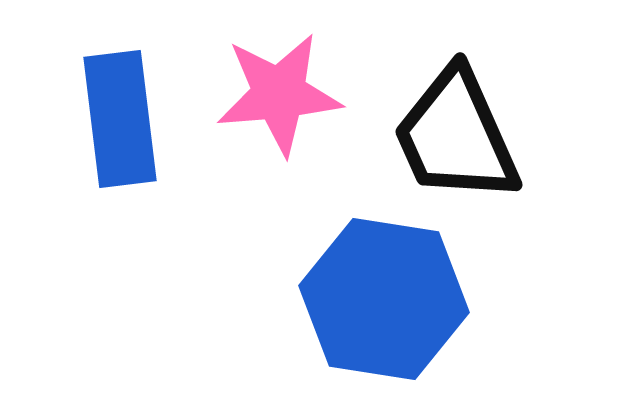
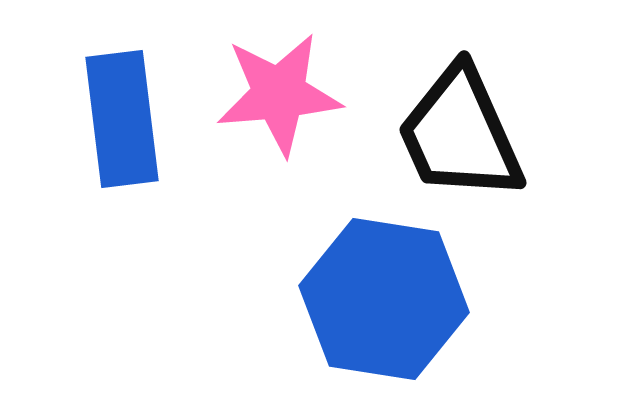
blue rectangle: moved 2 px right
black trapezoid: moved 4 px right, 2 px up
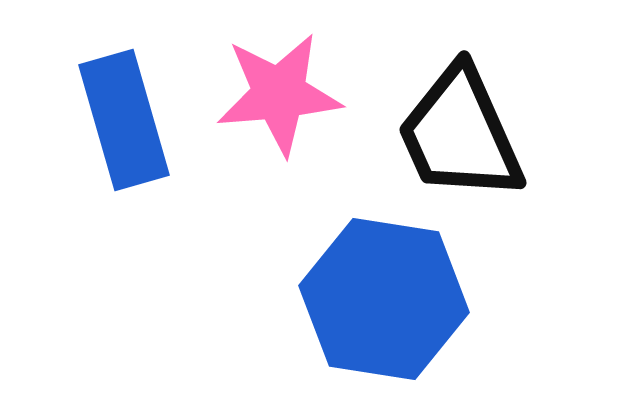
blue rectangle: moved 2 px right, 1 px down; rotated 9 degrees counterclockwise
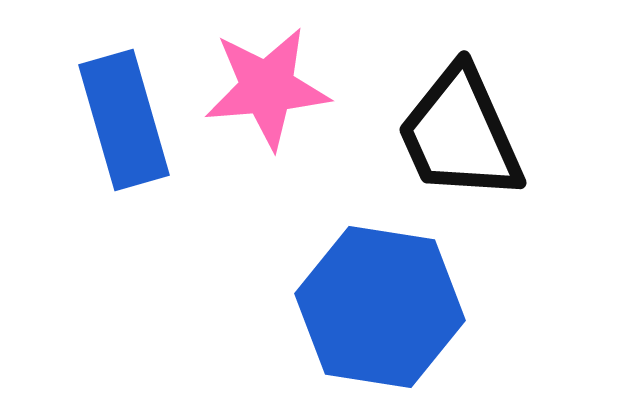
pink star: moved 12 px left, 6 px up
blue hexagon: moved 4 px left, 8 px down
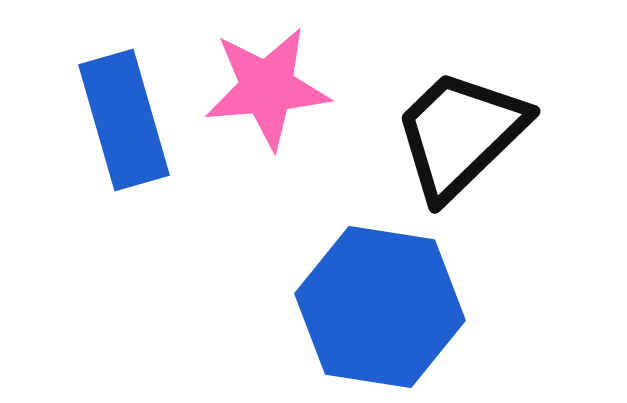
black trapezoid: rotated 70 degrees clockwise
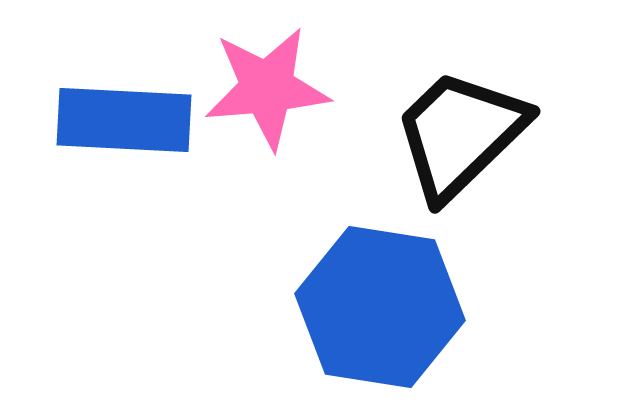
blue rectangle: rotated 71 degrees counterclockwise
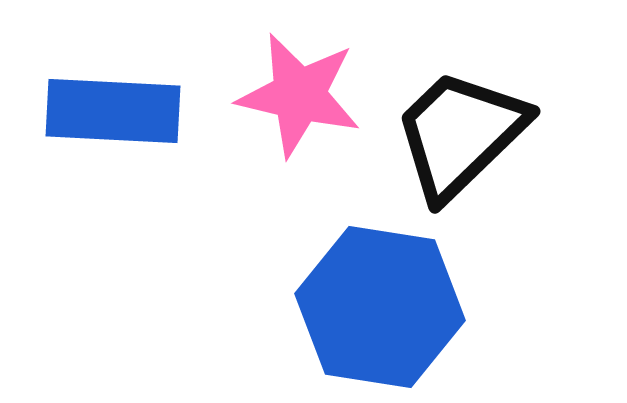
pink star: moved 32 px right, 7 px down; rotated 18 degrees clockwise
blue rectangle: moved 11 px left, 9 px up
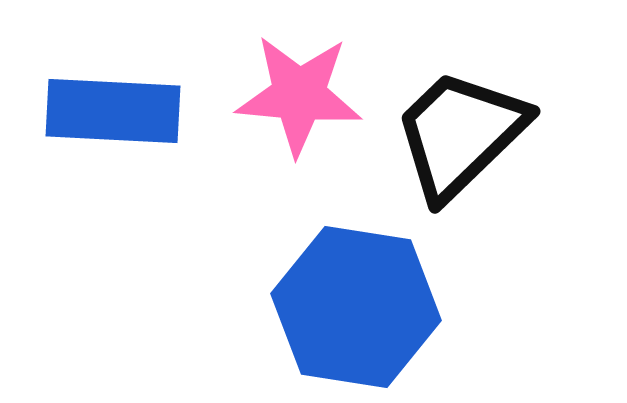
pink star: rotated 8 degrees counterclockwise
blue hexagon: moved 24 px left
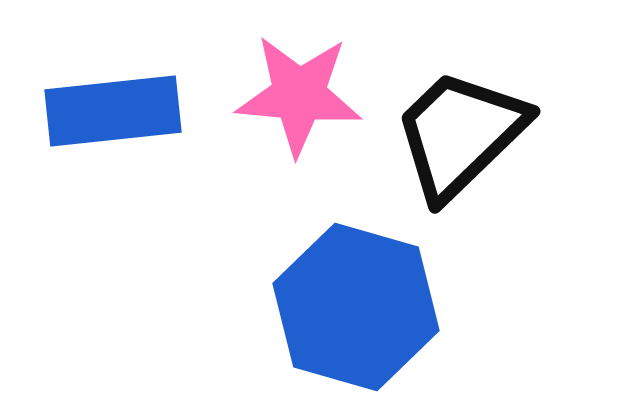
blue rectangle: rotated 9 degrees counterclockwise
blue hexagon: rotated 7 degrees clockwise
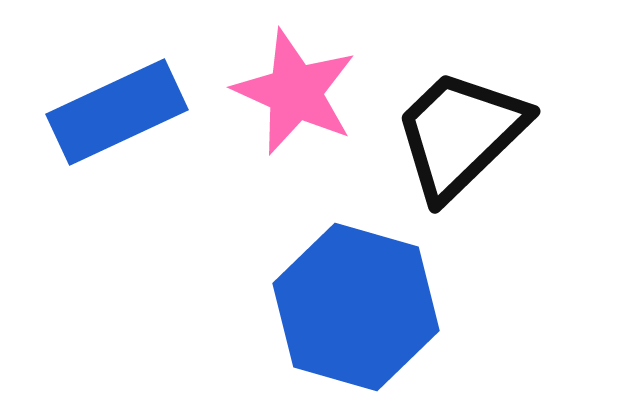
pink star: moved 4 px left, 3 px up; rotated 19 degrees clockwise
blue rectangle: moved 4 px right, 1 px down; rotated 19 degrees counterclockwise
